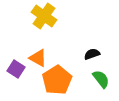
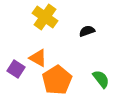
yellow cross: moved 1 px right, 1 px down
black semicircle: moved 5 px left, 23 px up
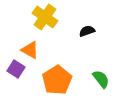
orange triangle: moved 8 px left, 8 px up
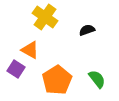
black semicircle: moved 1 px up
green semicircle: moved 4 px left
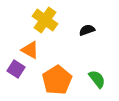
yellow cross: moved 3 px down
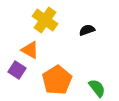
purple square: moved 1 px right, 1 px down
green semicircle: moved 9 px down
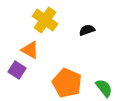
orange pentagon: moved 10 px right, 3 px down; rotated 16 degrees counterclockwise
green semicircle: moved 7 px right
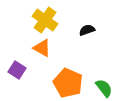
orange triangle: moved 12 px right, 2 px up
orange pentagon: moved 1 px right
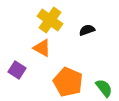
yellow cross: moved 5 px right
orange pentagon: moved 1 px up
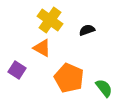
orange pentagon: moved 1 px right, 4 px up
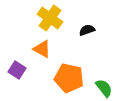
yellow cross: moved 2 px up
orange triangle: moved 1 px down
orange pentagon: rotated 12 degrees counterclockwise
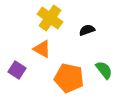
green semicircle: moved 18 px up
